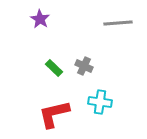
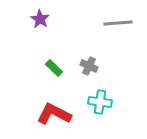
gray cross: moved 5 px right
red L-shape: rotated 40 degrees clockwise
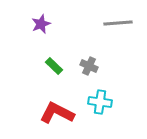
purple star: moved 1 px right, 5 px down; rotated 18 degrees clockwise
green rectangle: moved 2 px up
red L-shape: moved 3 px right, 1 px up
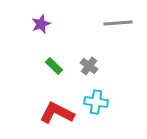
gray cross: rotated 12 degrees clockwise
cyan cross: moved 4 px left
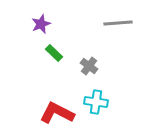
green rectangle: moved 13 px up
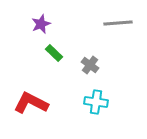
gray cross: moved 1 px right, 1 px up
red L-shape: moved 26 px left, 10 px up
